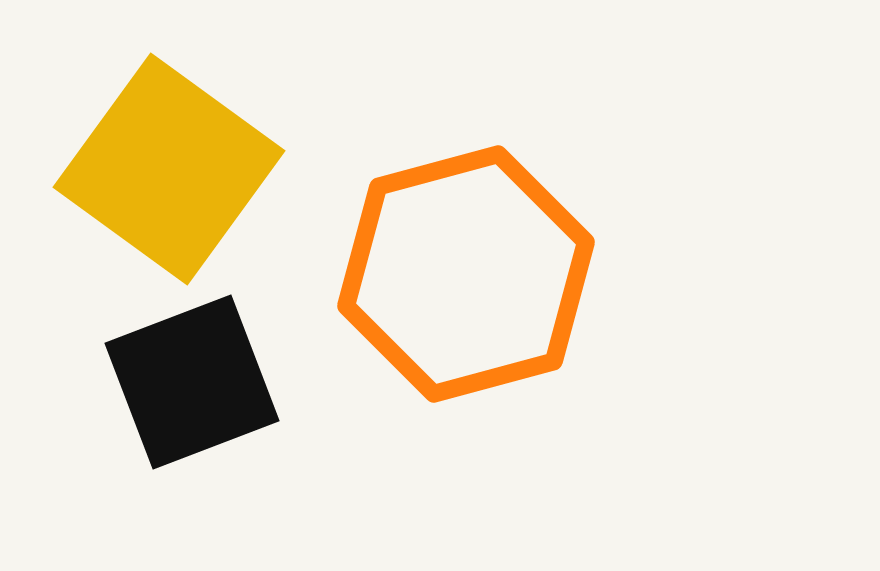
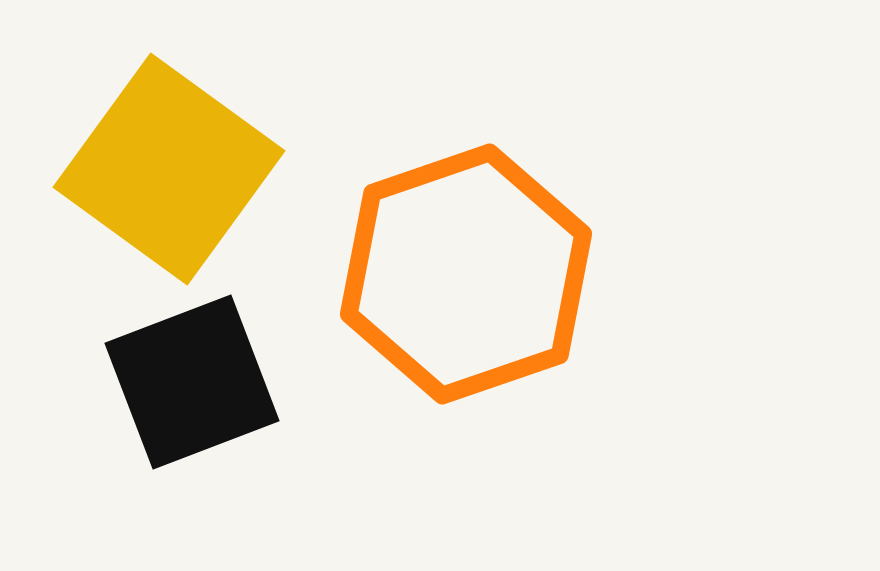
orange hexagon: rotated 4 degrees counterclockwise
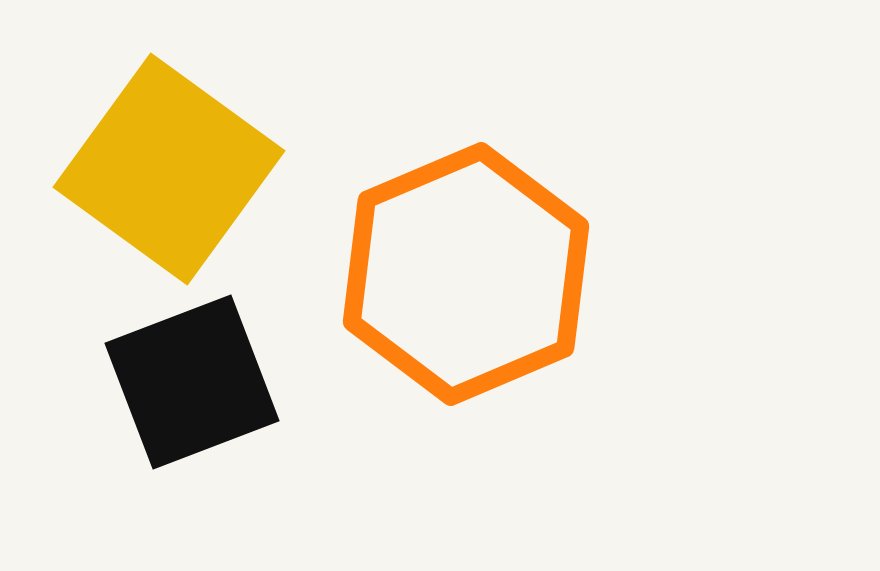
orange hexagon: rotated 4 degrees counterclockwise
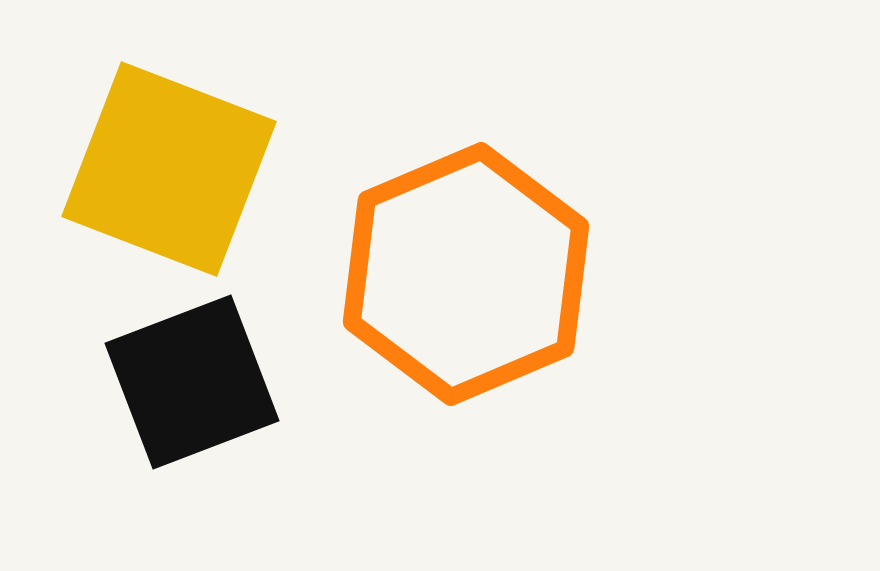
yellow square: rotated 15 degrees counterclockwise
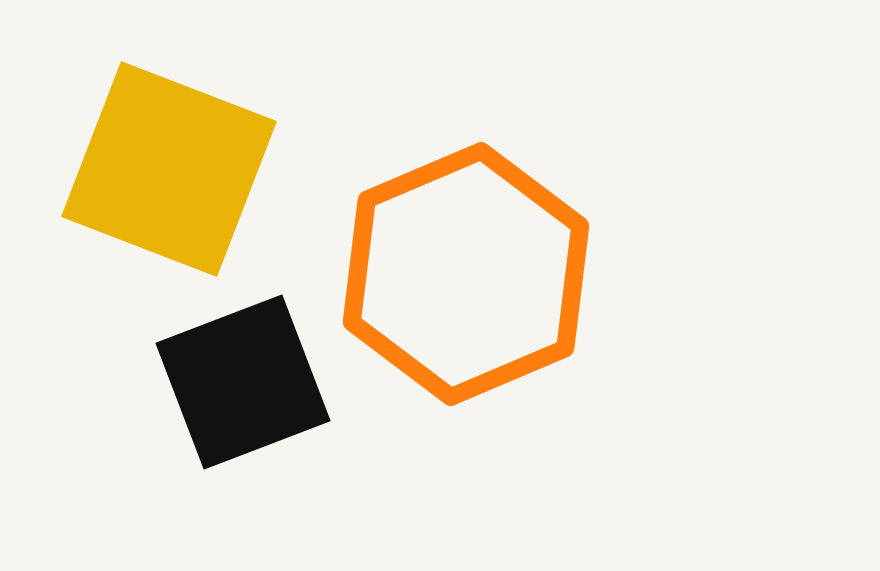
black square: moved 51 px right
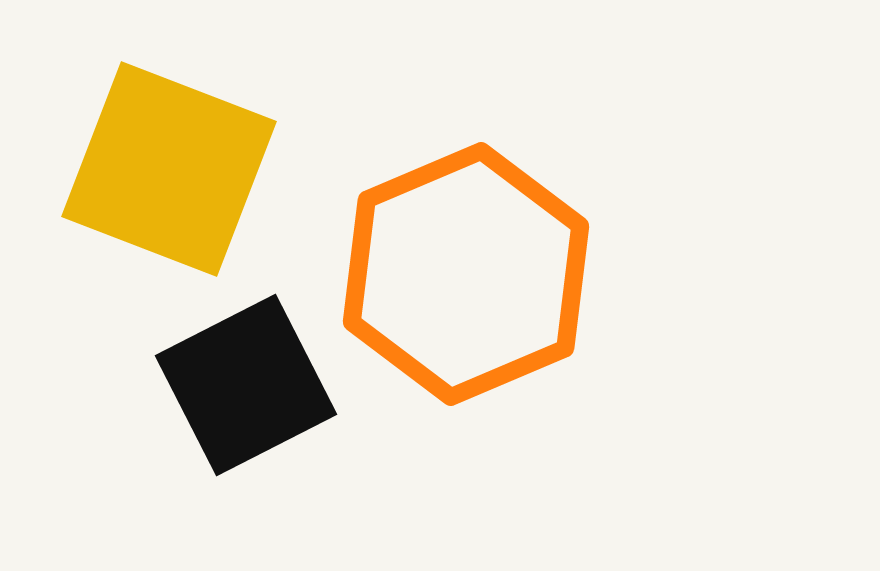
black square: moved 3 px right, 3 px down; rotated 6 degrees counterclockwise
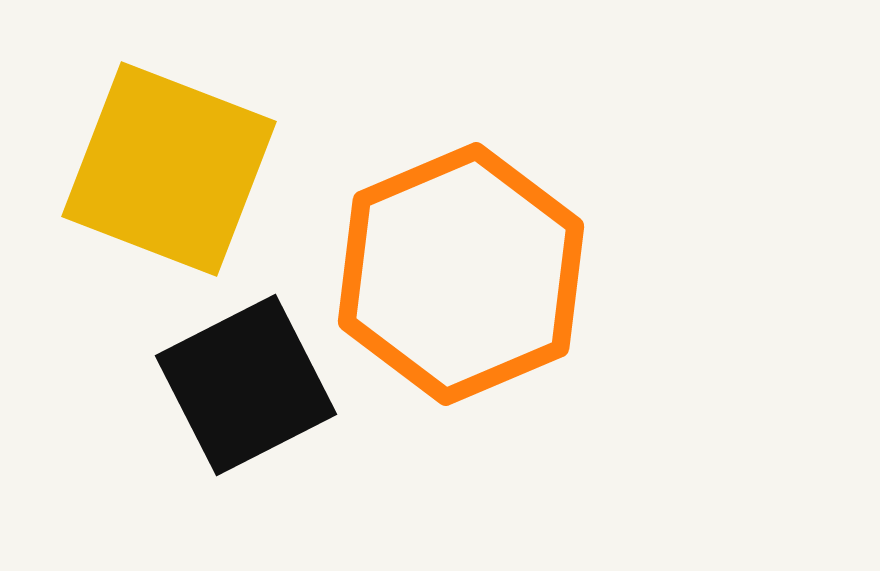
orange hexagon: moved 5 px left
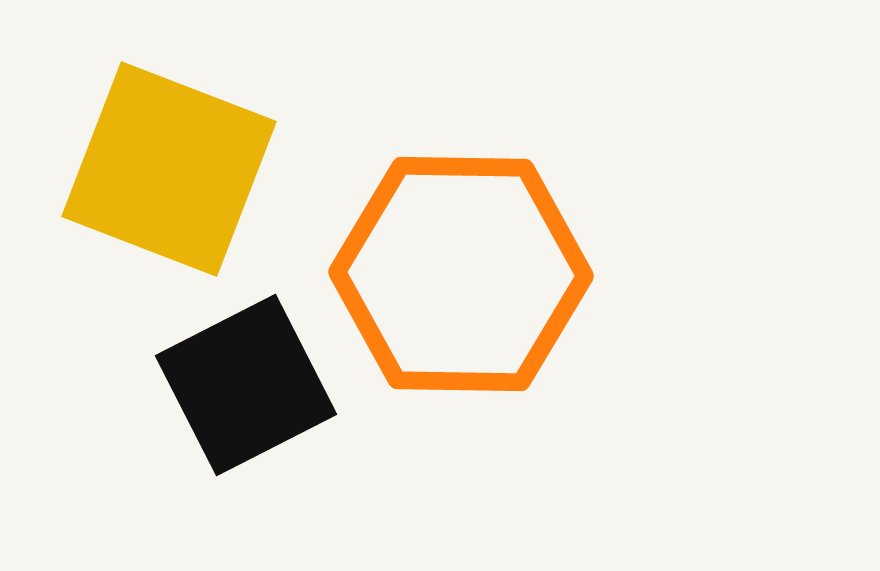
orange hexagon: rotated 24 degrees clockwise
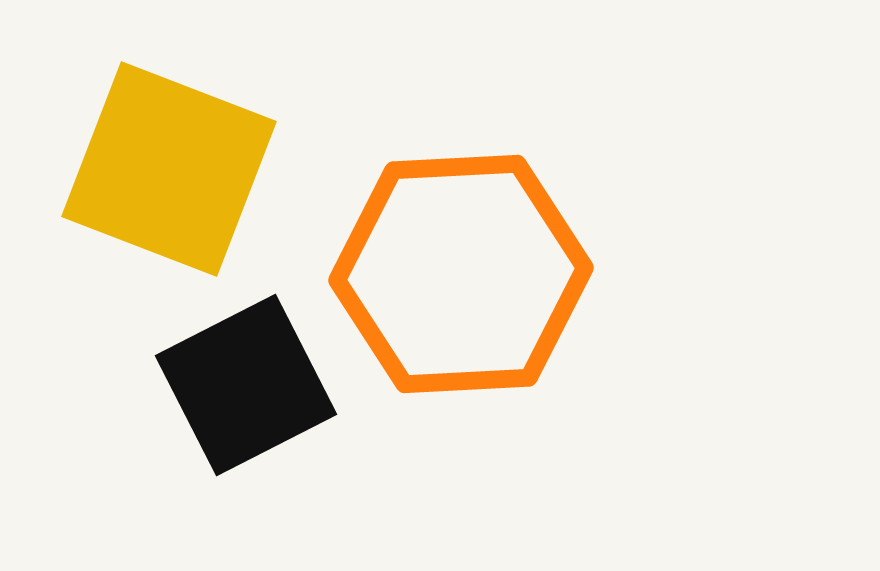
orange hexagon: rotated 4 degrees counterclockwise
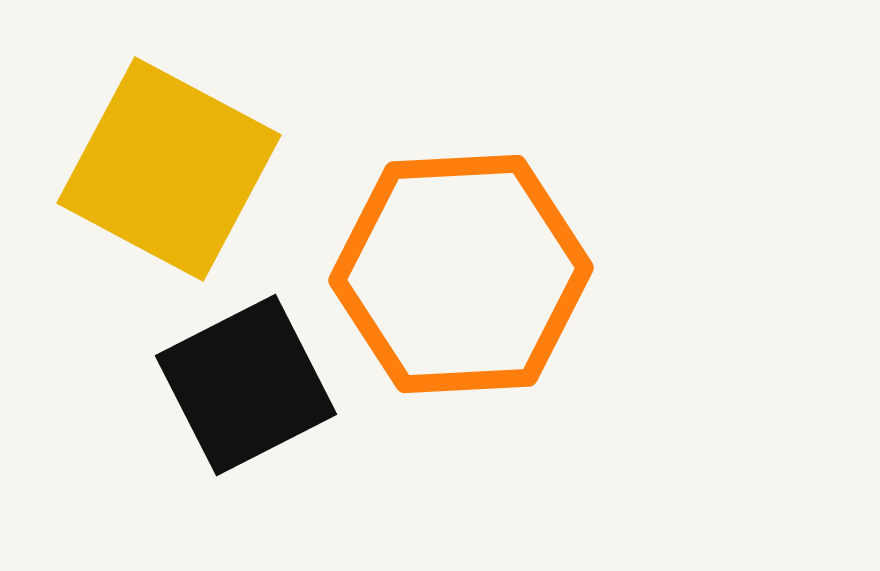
yellow square: rotated 7 degrees clockwise
